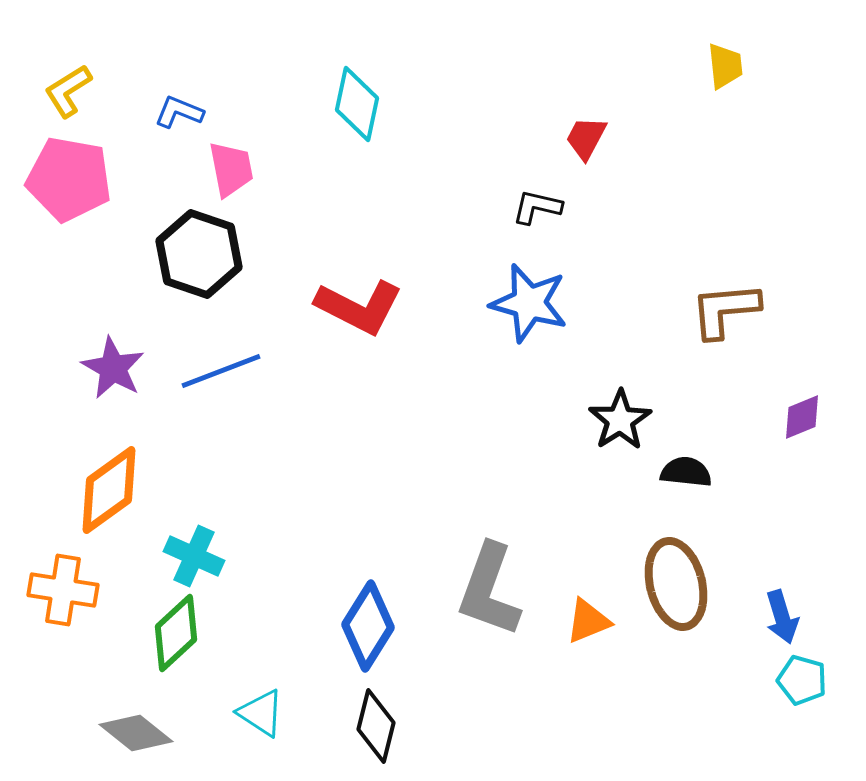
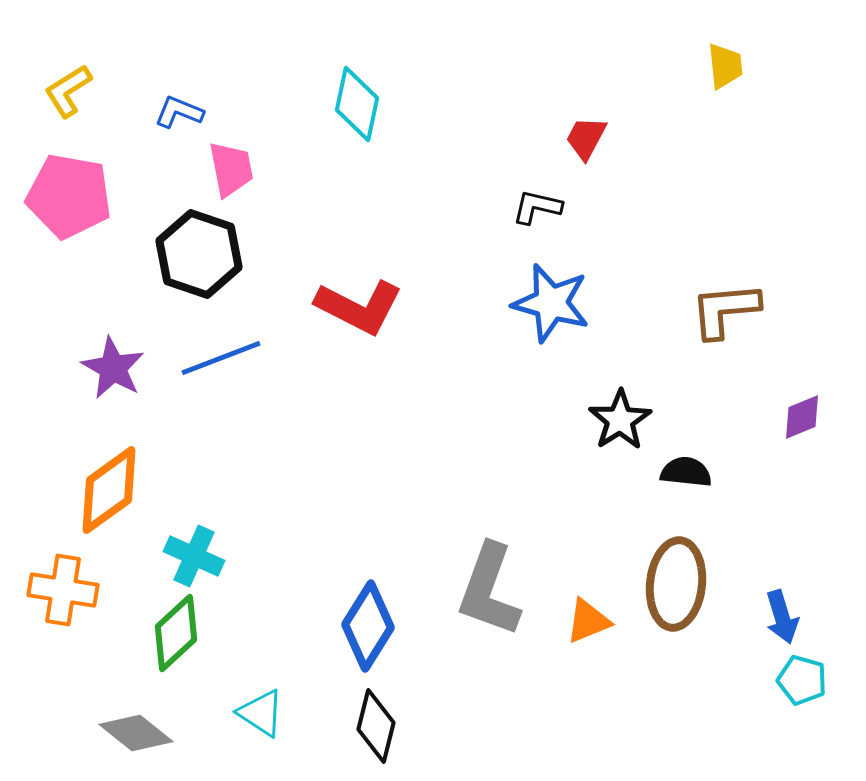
pink pentagon: moved 17 px down
blue star: moved 22 px right
blue line: moved 13 px up
brown ellipse: rotated 20 degrees clockwise
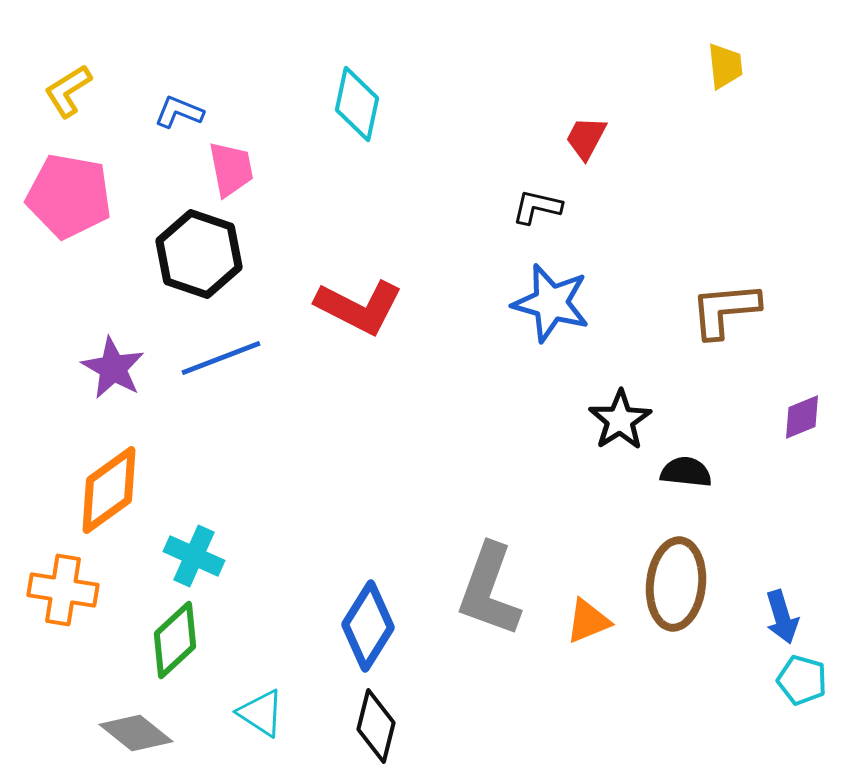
green diamond: moved 1 px left, 7 px down
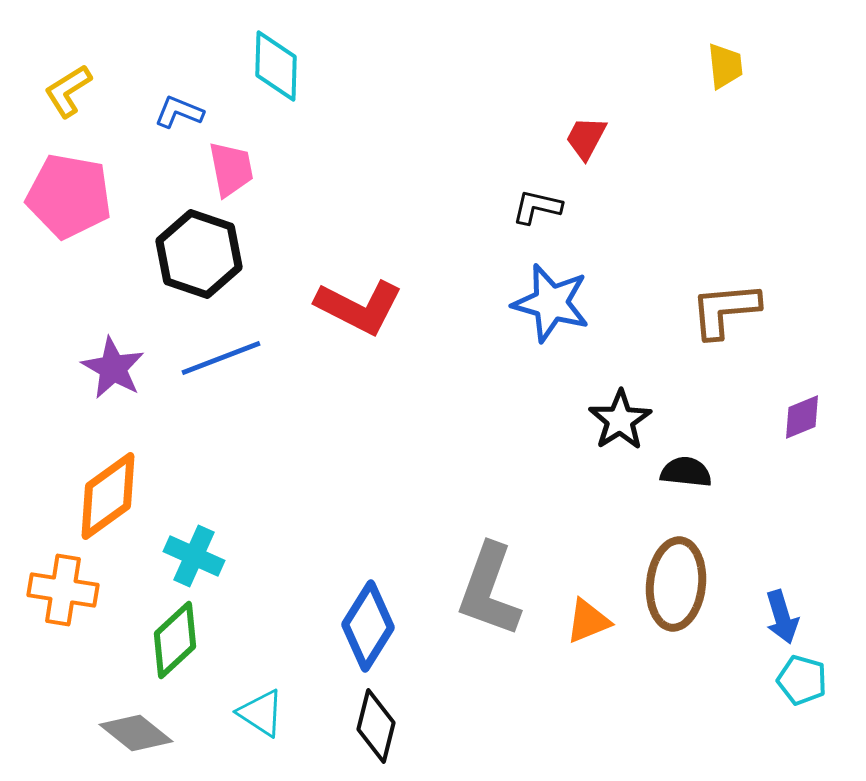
cyan diamond: moved 81 px left, 38 px up; rotated 10 degrees counterclockwise
orange diamond: moved 1 px left, 6 px down
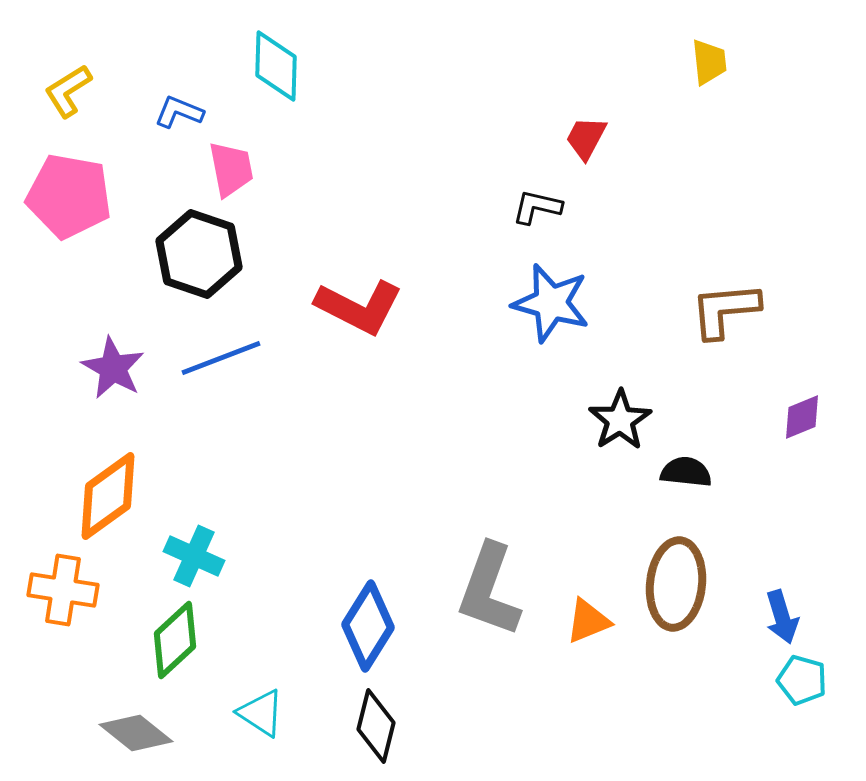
yellow trapezoid: moved 16 px left, 4 px up
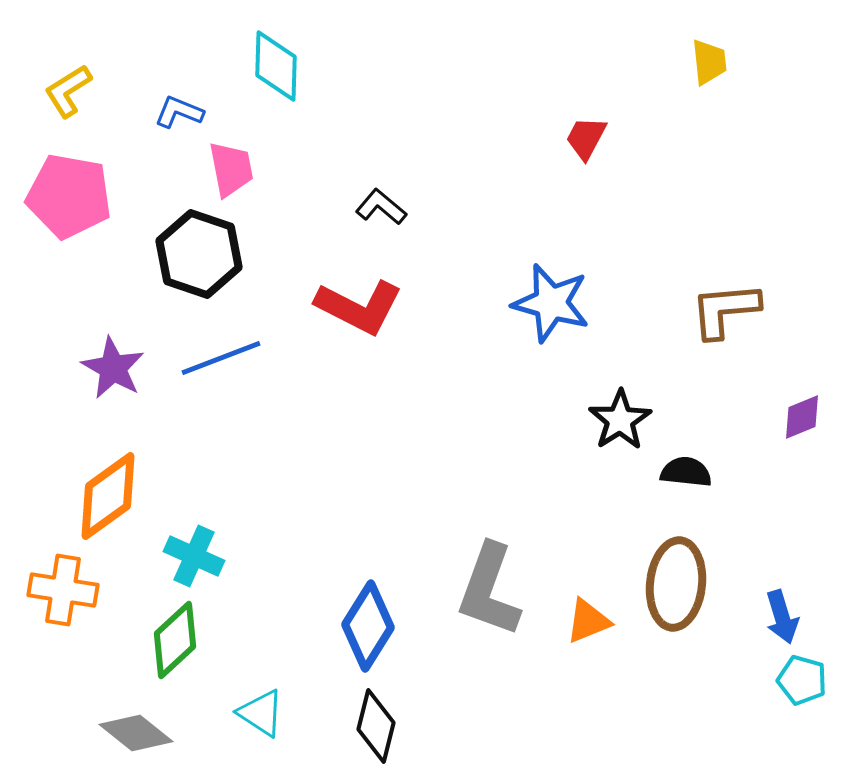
black L-shape: moved 156 px left; rotated 27 degrees clockwise
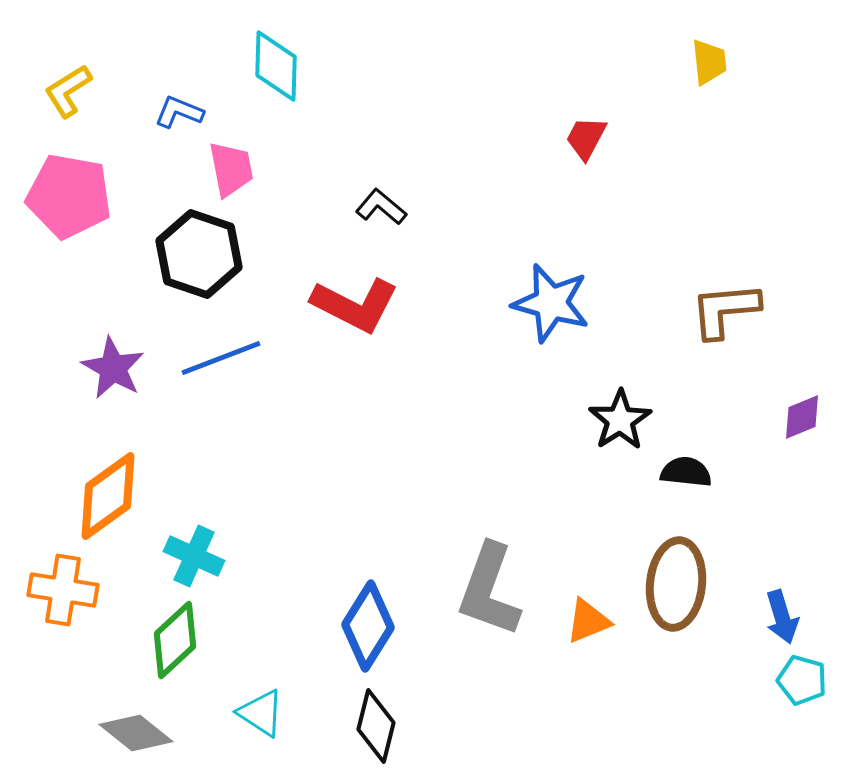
red L-shape: moved 4 px left, 2 px up
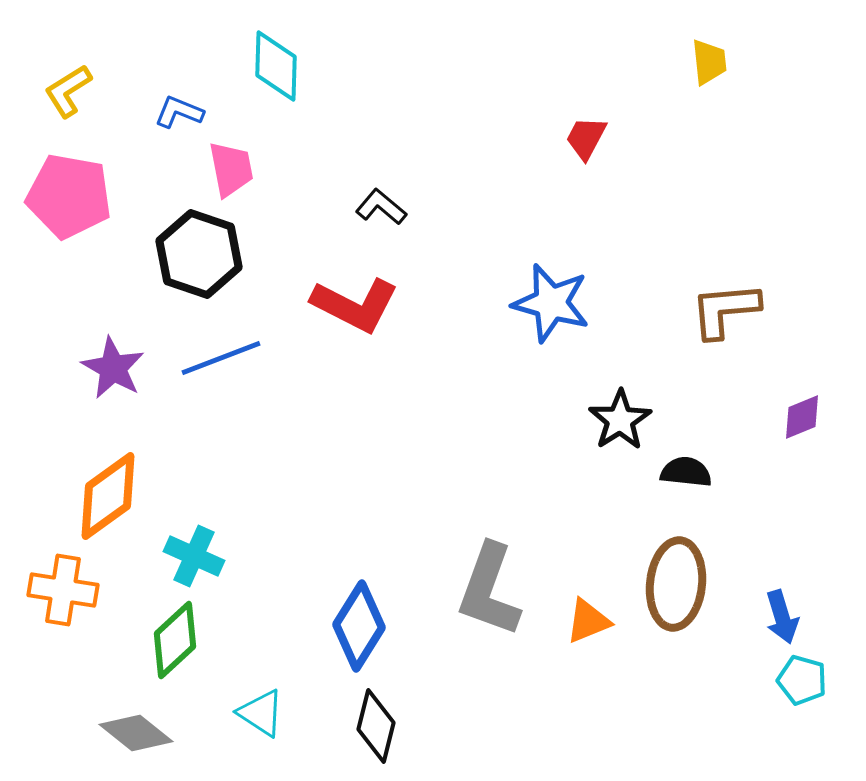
blue diamond: moved 9 px left
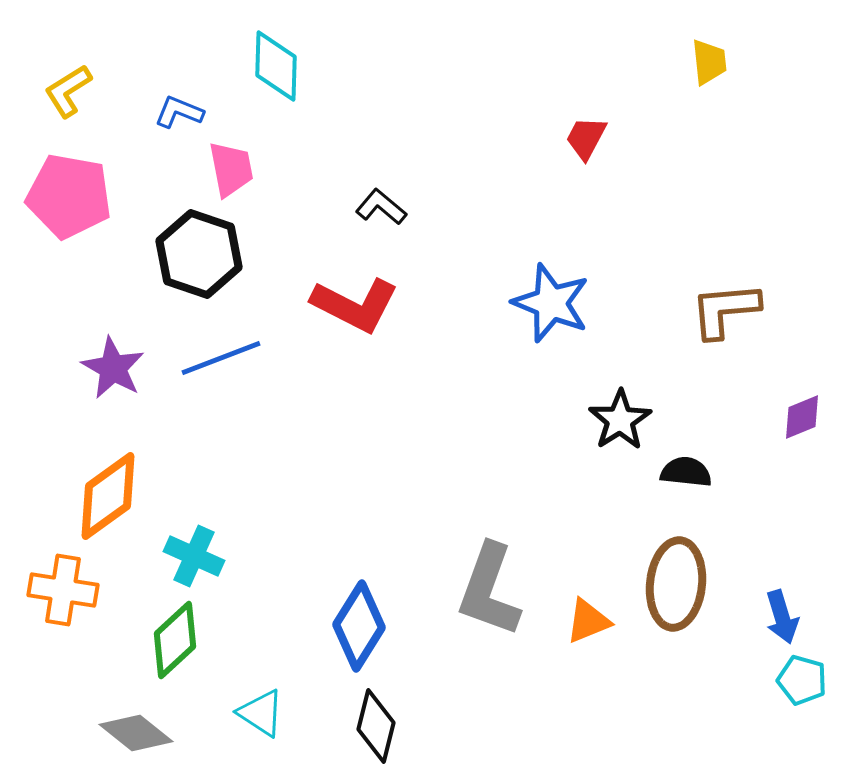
blue star: rotated 6 degrees clockwise
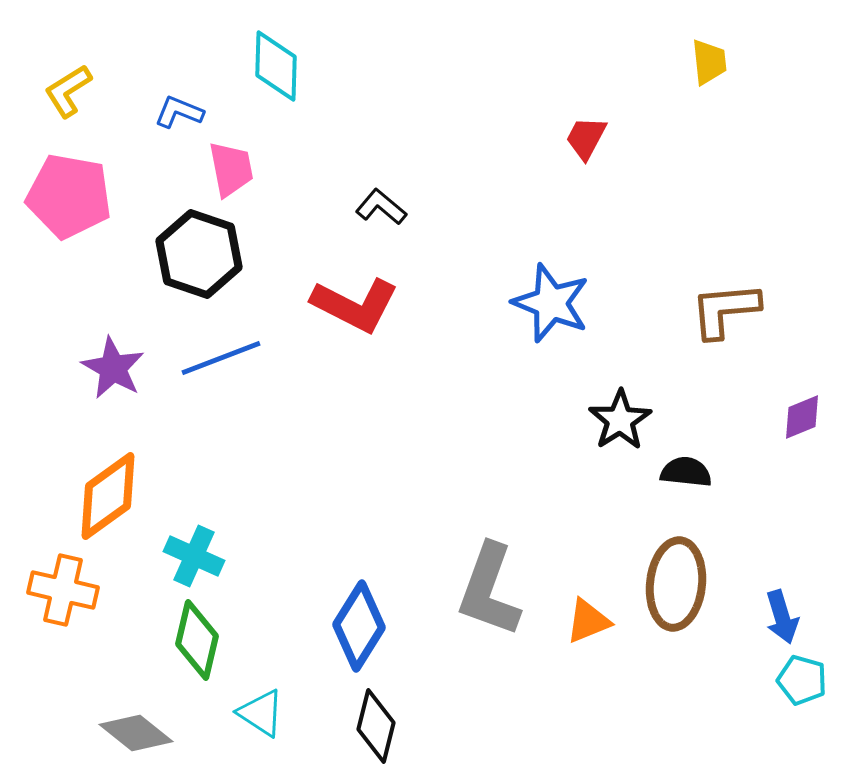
orange cross: rotated 4 degrees clockwise
green diamond: moved 22 px right; rotated 34 degrees counterclockwise
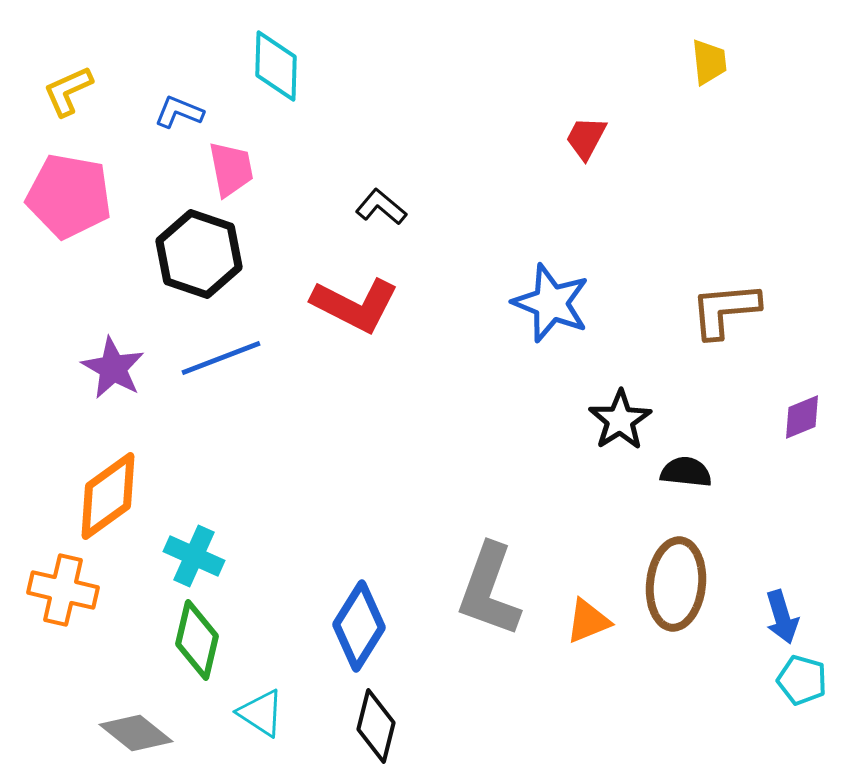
yellow L-shape: rotated 8 degrees clockwise
